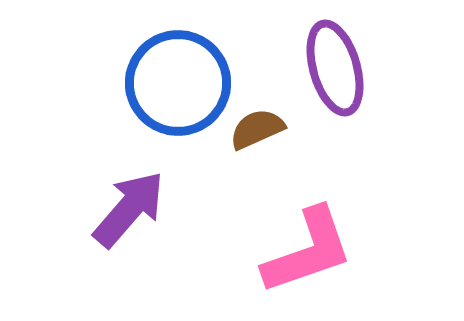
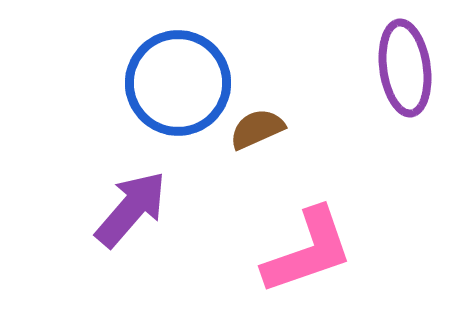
purple ellipse: moved 70 px right; rotated 8 degrees clockwise
purple arrow: moved 2 px right
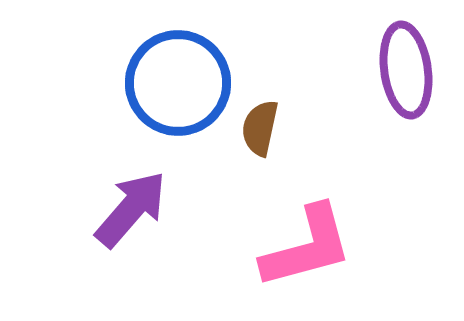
purple ellipse: moved 1 px right, 2 px down
brown semicircle: moved 3 px right, 1 px up; rotated 54 degrees counterclockwise
pink L-shape: moved 1 px left, 4 px up; rotated 4 degrees clockwise
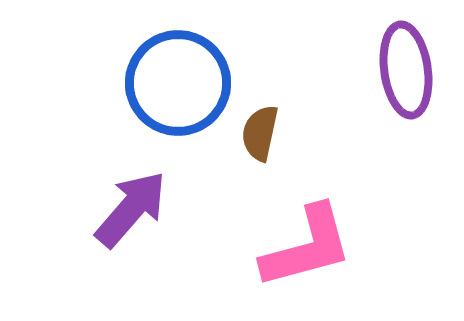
brown semicircle: moved 5 px down
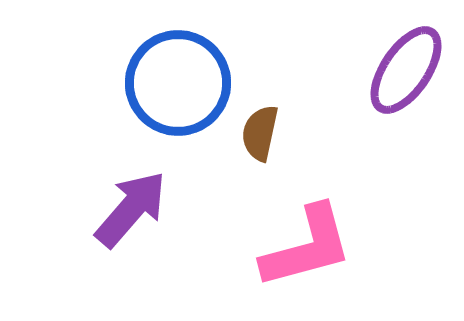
purple ellipse: rotated 42 degrees clockwise
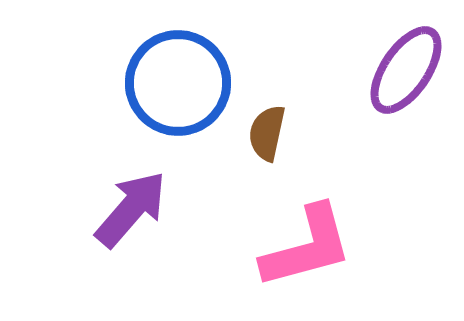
brown semicircle: moved 7 px right
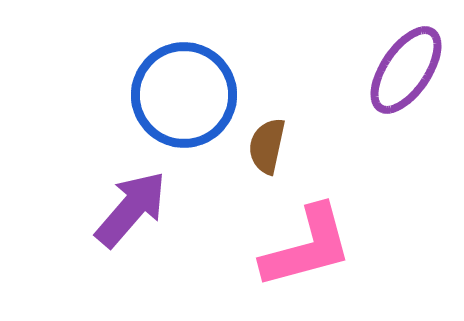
blue circle: moved 6 px right, 12 px down
brown semicircle: moved 13 px down
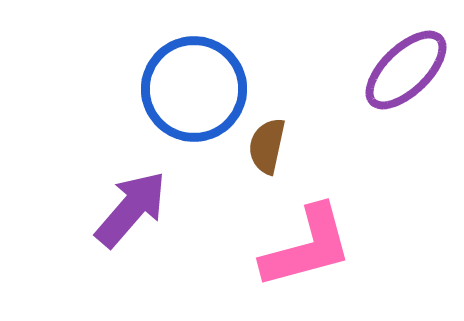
purple ellipse: rotated 12 degrees clockwise
blue circle: moved 10 px right, 6 px up
